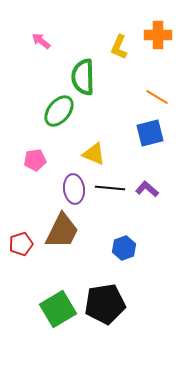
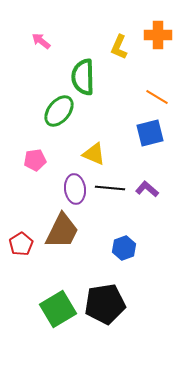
purple ellipse: moved 1 px right
red pentagon: rotated 15 degrees counterclockwise
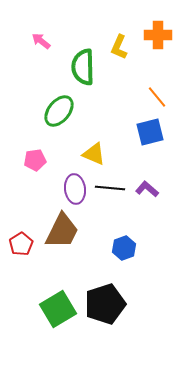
green semicircle: moved 10 px up
orange line: rotated 20 degrees clockwise
blue square: moved 1 px up
black pentagon: rotated 9 degrees counterclockwise
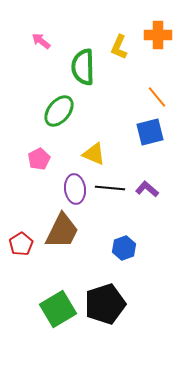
pink pentagon: moved 4 px right, 1 px up; rotated 20 degrees counterclockwise
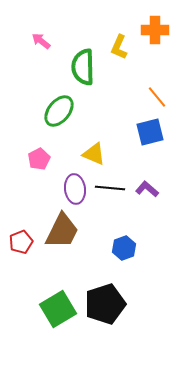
orange cross: moved 3 px left, 5 px up
red pentagon: moved 2 px up; rotated 10 degrees clockwise
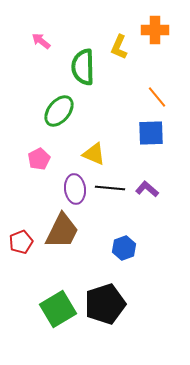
blue square: moved 1 px right, 1 px down; rotated 12 degrees clockwise
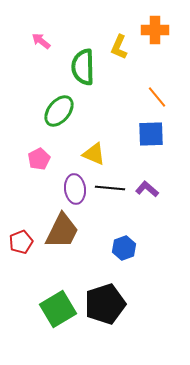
blue square: moved 1 px down
